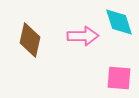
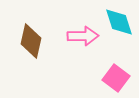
brown diamond: moved 1 px right, 1 px down
pink square: moved 3 px left; rotated 32 degrees clockwise
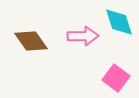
brown diamond: rotated 48 degrees counterclockwise
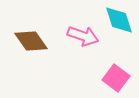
cyan diamond: moved 2 px up
pink arrow: rotated 20 degrees clockwise
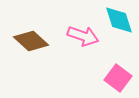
brown diamond: rotated 12 degrees counterclockwise
pink square: moved 2 px right
